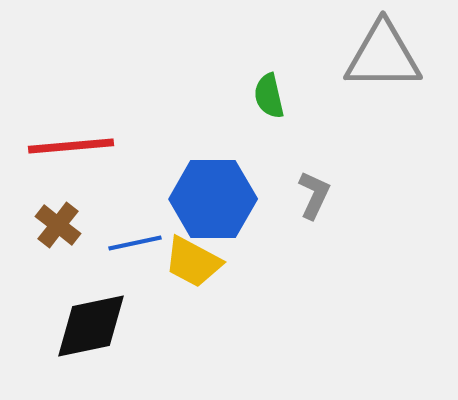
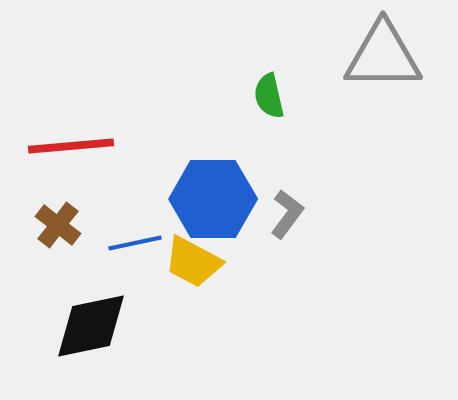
gray L-shape: moved 27 px left, 19 px down; rotated 12 degrees clockwise
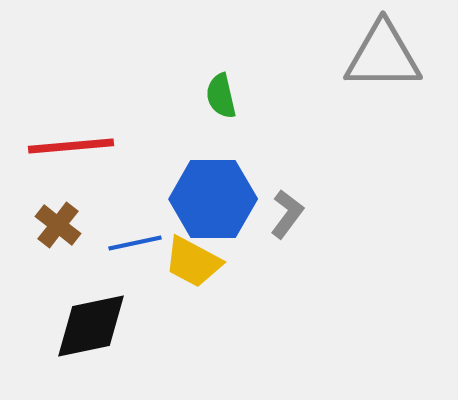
green semicircle: moved 48 px left
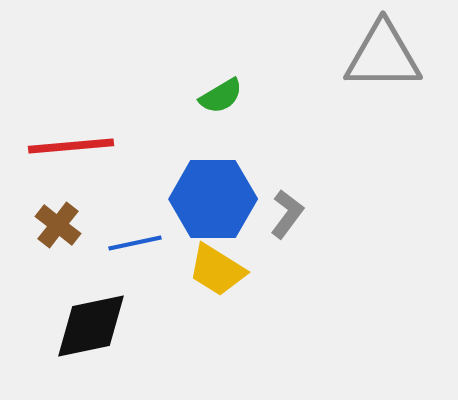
green semicircle: rotated 108 degrees counterclockwise
yellow trapezoid: moved 24 px right, 8 px down; rotated 4 degrees clockwise
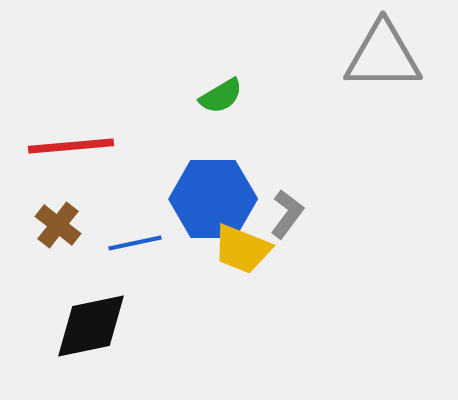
yellow trapezoid: moved 25 px right, 21 px up; rotated 10 degrees counterclockwise
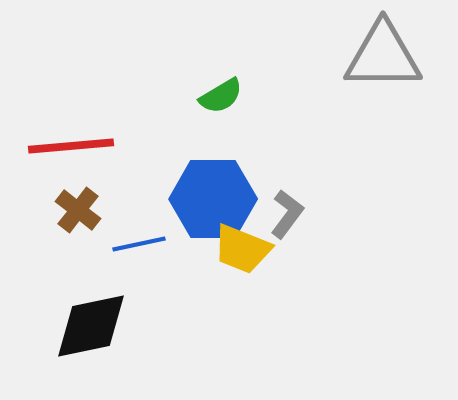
brown cross: moved 20 px right, 15 px up
blue line: moved 4 px right, 1 px down
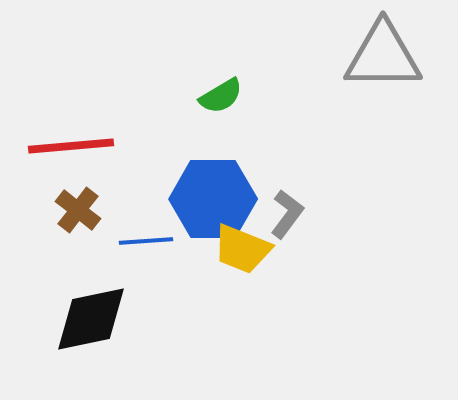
blue line: moved 7 px right, 3 px up; rotated 8 degrees clockwise
black diamond: moved 7 px up
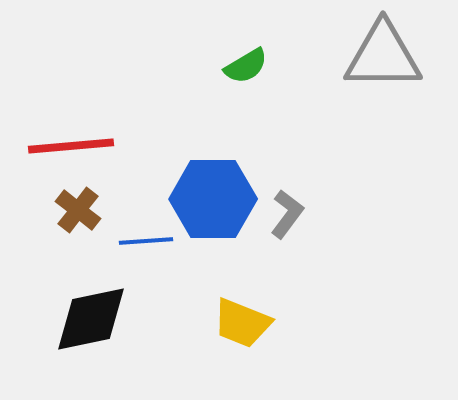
green semicircle: moved 25 px right, 30 px up
yellow trapezoid: moved 74 px down
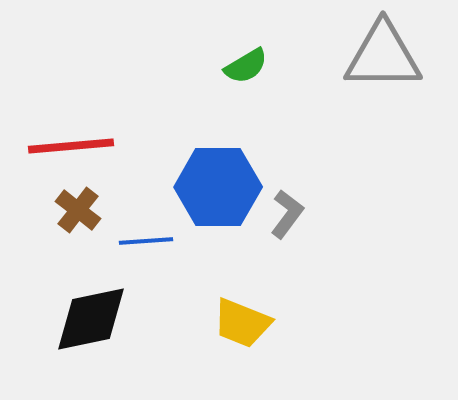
blue hexagon: moved 5 px right, 12 px up
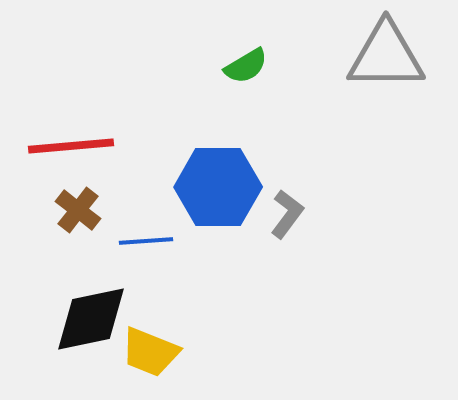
gray triangle: moved 3 px right
yellow trapezoid: moved 92 px left, 29 px down
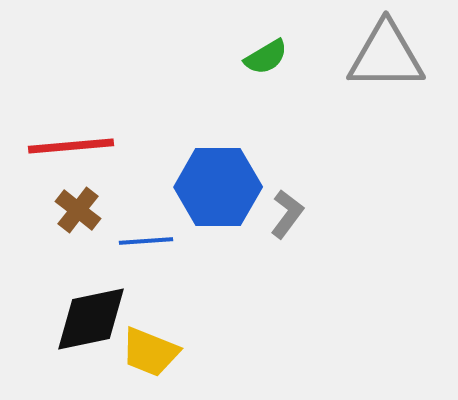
green semicircle: moved 20 px right, 9 px up
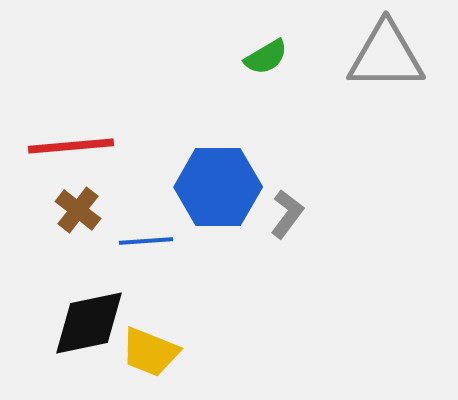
black diamond: moved 2 px left, 4 px down
